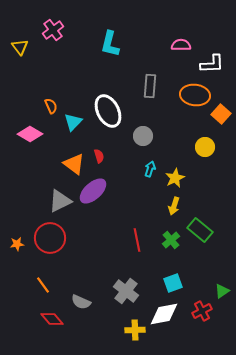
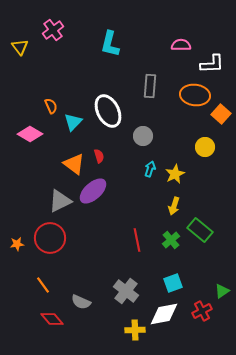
yellow star: moved 4 px up
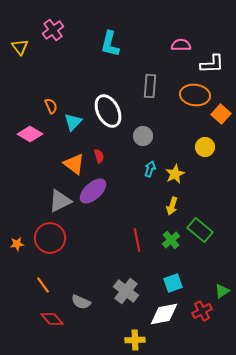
yellow arrow: moved 2 px left
yellow cross: moved 10 px down
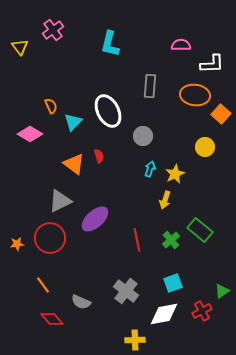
purple ellipse: moved 2 px right, 28 px down
yellow arrow: moved 7 px left, 6 px up
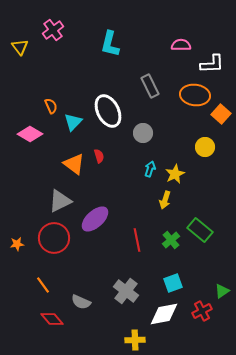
gray rectangle: rotated 30 degrees counterclockwise
gray circle: moved 3 px up
red circle: moved 4 px right
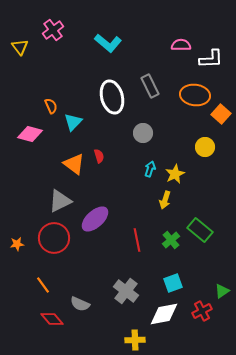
cyan L-shape: moved 2 px left, 1 px up; rotated 64 degrees counterclockwise
white L-shape: moved 1 px left, 5 px up
white ellipse: moved 4 px right, 14 px up; rotated 12 degrees clockwise
pink diamond: rotated 15 degrees counterclockwise
gray semicircle: moved 1 px left, 2 px down
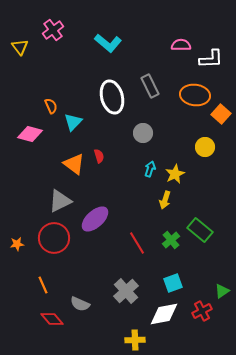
red line: moved 3 px down; rotated 20 degrees counterclockwise
orange line: rotated 12 degrees clockwise
gray cross: rotated 10 degrees clockwise
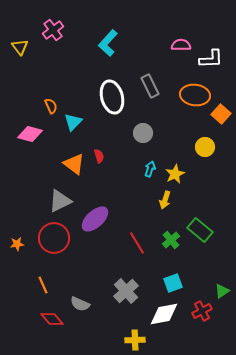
cyan L-shape: rotated 92 degrees clockwise
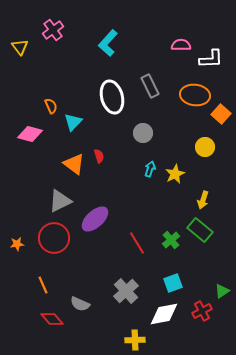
yellow arrow: moved 38 px right
